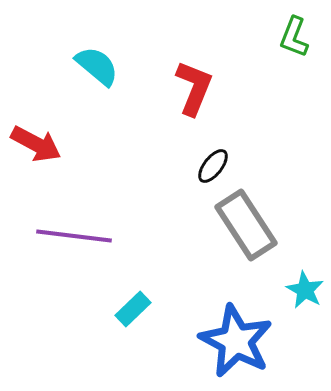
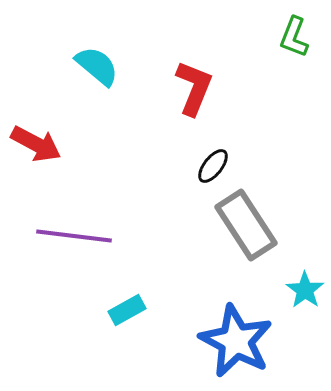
cyan star: rotated 6 degrees clockwise
cyan rectangle: moved 6 px left, 1 px down; rotated 15 degrees clockwise
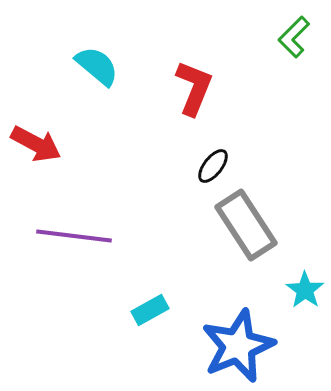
green L-shape: rotated 24 degrees clockwise
cyan rectangle: moved 23 px right
blue star: moved 2 px right, 5 px down; rotated 22 degrees clockwise
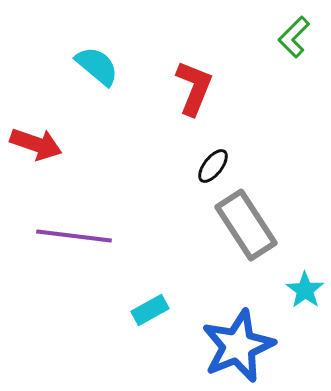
red arrow: rotated 9 degrees counterclockwise
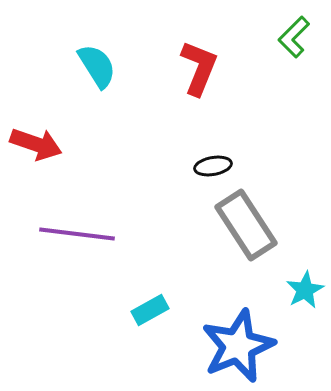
cyan semicircle: rotated 18 degrees clockwise
red L-shape: moved 5 px right, 20 px up
black ellipse: rotated 42 degrees clockwise
purple line: moved 3 px right, 2 px up
cyan star: rotated 9 degrees clockwise
